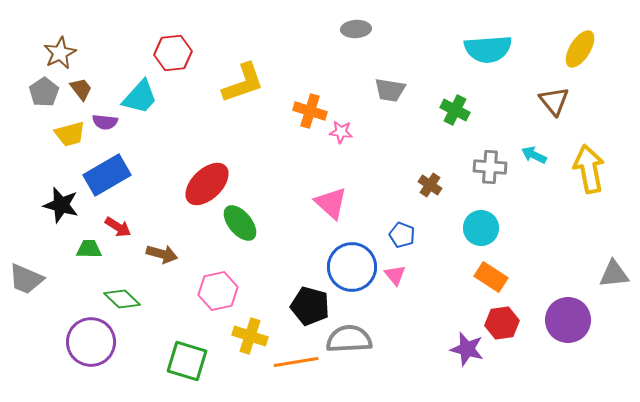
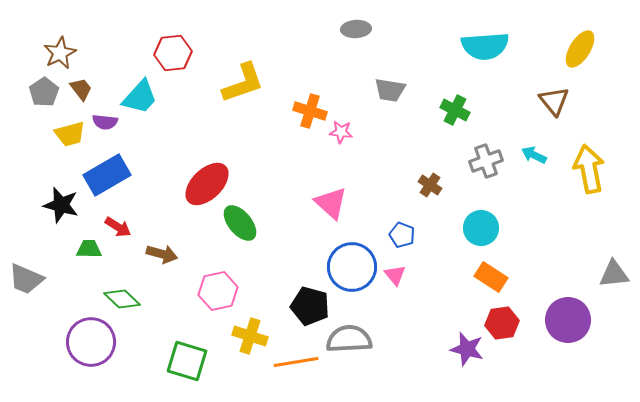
cyan semicircle at (488, 49): moved 3 px left, 3 px up
gray cross at (490, 167): moved 4 px left, 6 px up; rotated 24 degrees counterclockwise
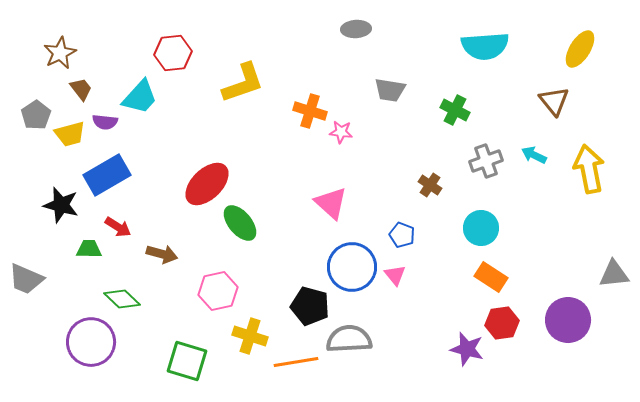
gray pentagon at (44, 92): moved 8 px left, 23 px down
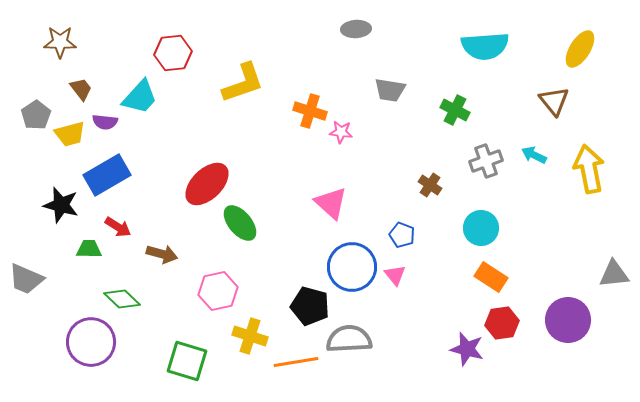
brown star at (60, 53): moved 11 px up; rotated 28 degrees clockwise
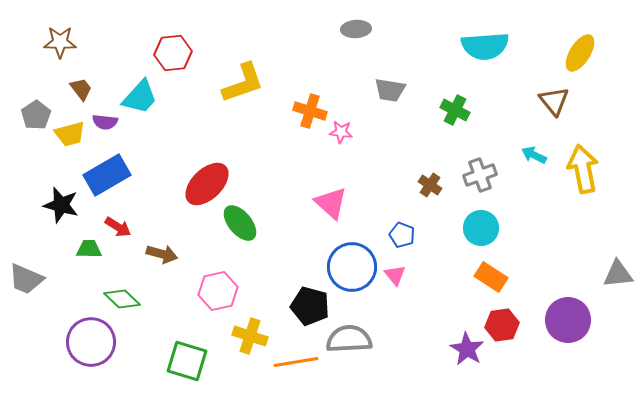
yellow ellipse at (580, 49): moved 4 px down
gray cross at (486, 161): moved 6 px left, 14 px down
yellow arrow at (589, 169): moved 6 px left
gray triangle at (614, 274): moved 4 px right
red hexagon at (502, 323): moved 2 px down
purple star at (467, 349): rotated 16 degrees clockwise
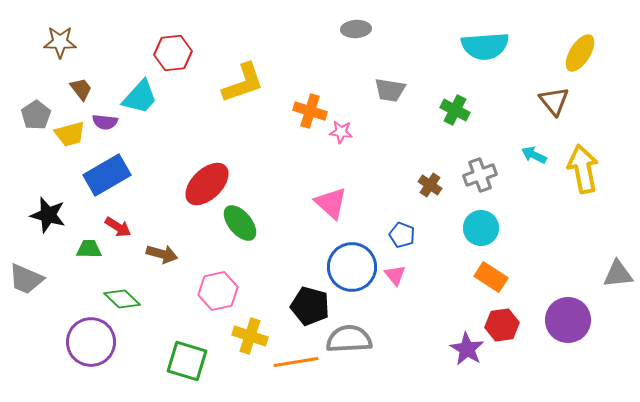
black star at (61, 205): moved 13 px left, 10 px down
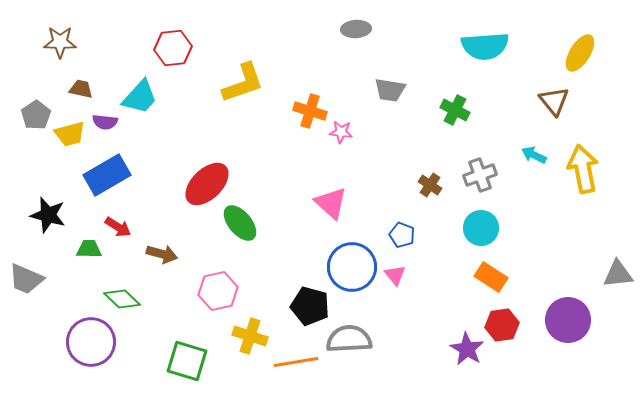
red hexagon at (173, 53): moved 5 px up
brown trapezoid at (81, 89): rotated 40 degrees counterclockwise
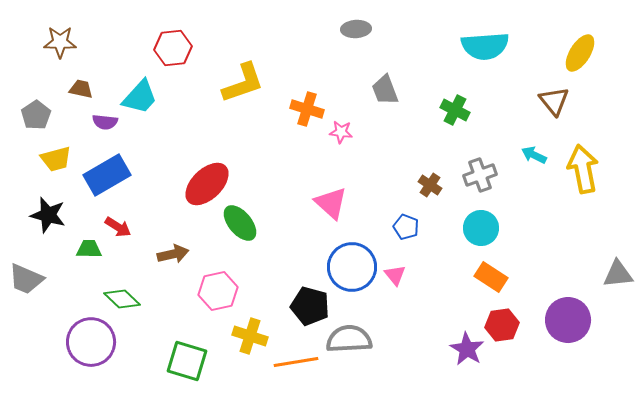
gray trapezoid at (390, 90): moved 5 px left; rotated 60 degrees clockwise
orange cross at (310, 111): moved 3 px left, 2 px up
yellow trapezoid at (70, 134): moved 14 px left, 25 px down
blue pentagon at (402, 235): moved 4 px right, 8 px up
brown arrow at (162, 254): moved 11 px right; rotated 28 degrees counterclockwise
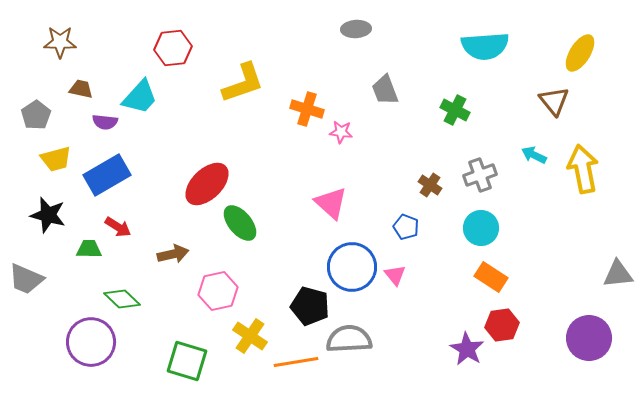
purple circle at (568, 320): moved 21 px right, 18 px down
yellow cross at (250, 336): rotated 16 degrees clockwise
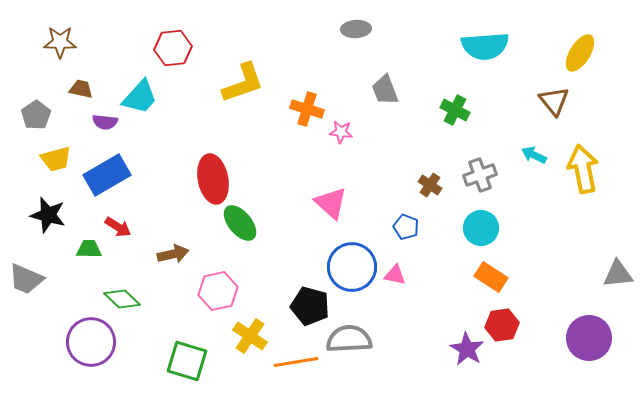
red ellipse at (207, 184): moved 6 px right, 5 px up; rotated 57 degrees counterclockwise
pink triangle at (395, 275): rotated 40 degrees counterclockwise
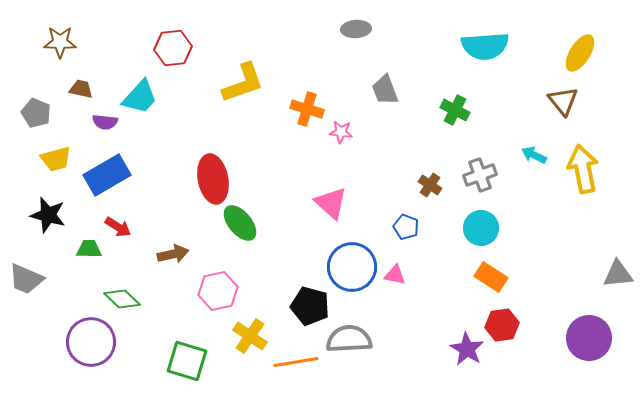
brown triangle at (554, 101): moved 9 px right
gray pentagon at (36, 115): moved 2 px up; rotated 16 degrees counterclockwise
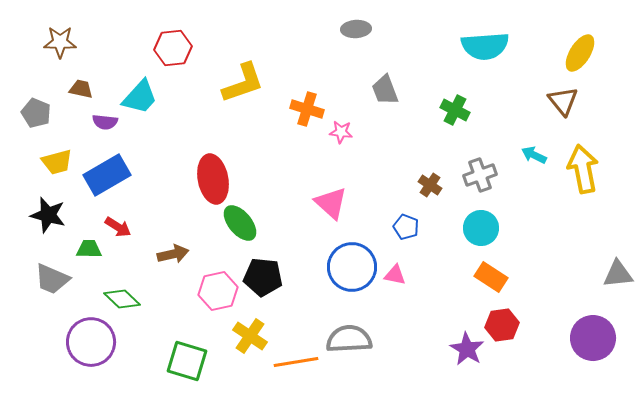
yellow trapezoid at (56, 159): moved 1 px right, 3 px down
gray trapezoid at (26, 279): moved 26 px right
black pentagon at (310, 306): moved 47 px left, 29 px up; rotated 9 degrees counterclockwise
purple circle at (589, 338): moved 4 px right
